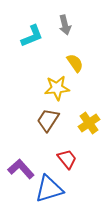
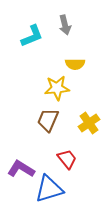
yellow semicircle: moved 1 px down; rotated 126 degrees clockwise
brown trapezoid: rotated 10 degrees counterclockwise
purple L-shape: rotated 16 degrees counterclockwise
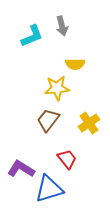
gray arrow: moved 3 px left, 1 px down
brown trapezoid: rotated 15 degrees clockwise
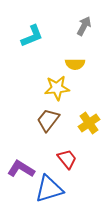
gray arrow: moved 22 px right; rotated 138 degrees counterclockwise
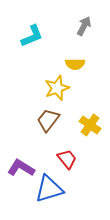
yellow star: rotated 15 degrees counterclockwise
yellow cross: moved 1 px right, 2 px down; rotated 20 degrees counterclockwise
purple L-shape: moved 1 px up
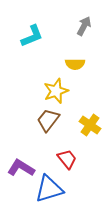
yellow star: moved 1 px left, 3 px down
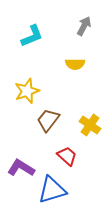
yellow star: moved 29 px left
red trapezoid: moved 3 px up; rotated 10 degrees counterclockwise
blue triangle: moved 3 px right, 1 px down
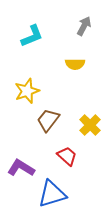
yellow cross: rotated 10 degrees clockwise
blue triangle: moved 4 px down
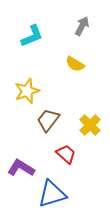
gray arrow: moved 2 px left
yellow semicircle: rotated 30 degrees clockwise
red trapezoid: moved 1 px left, 2 px up
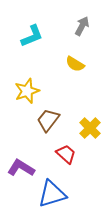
yellow cross: moved 3 px down
